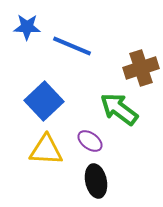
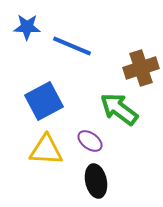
blue square: rotated 15 degrees clockwise
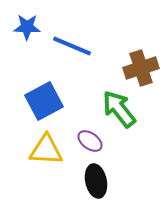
green arrow: rotated 15 degrees clockwise
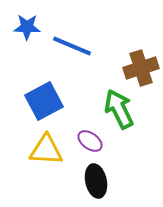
green arrow: rotated 12 degrees clockwise
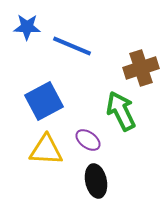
green arrow: moved 2 px right, 2 px down
purple ellipse: moved 2 px left, 1 px up
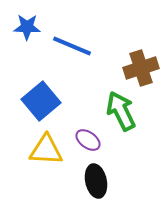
blue square: moved 3 px left; rotated 12 degrees counterclockwise
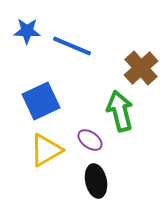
blue star: moved 4 px down
brown cross: rotated 24 degrees counterclockwise
blue square: rotated 15 degrees clockwise
green arrow: moved 1 px left; rotated 12 degrees clockwise
purple ellipse: moved 2 px right
yellow triangle: rotated 33 degrees counterclockwise
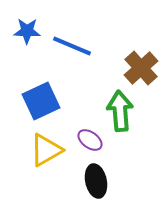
green arrow: rotated 9 degrees clockwise
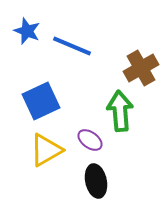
blue star: rotated 20 degrees clockwise
brown cross: rotated 12 degrees clockwise
